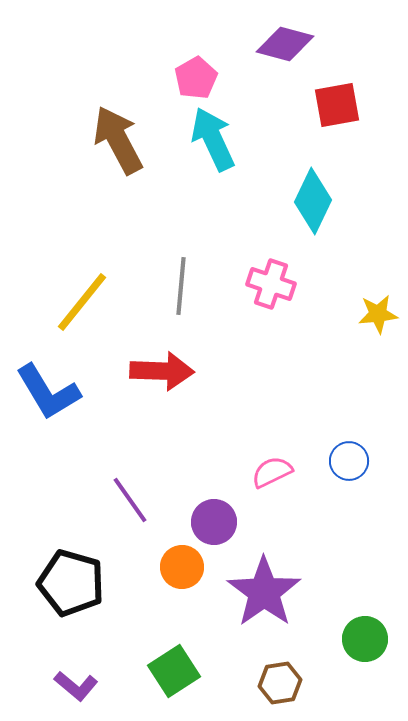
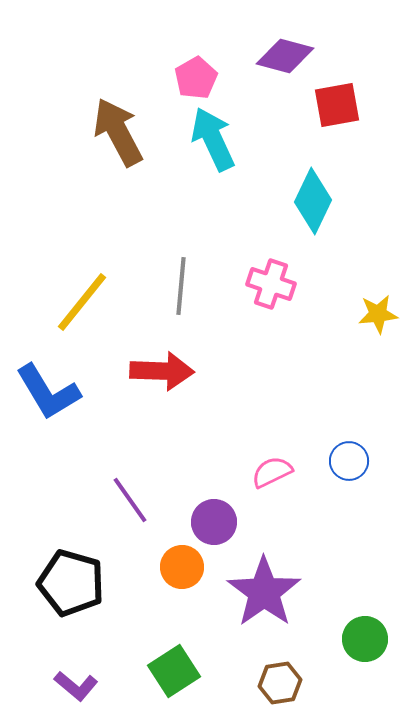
purple diamond: moved 12 px down
brown arrow: moved 8 px up
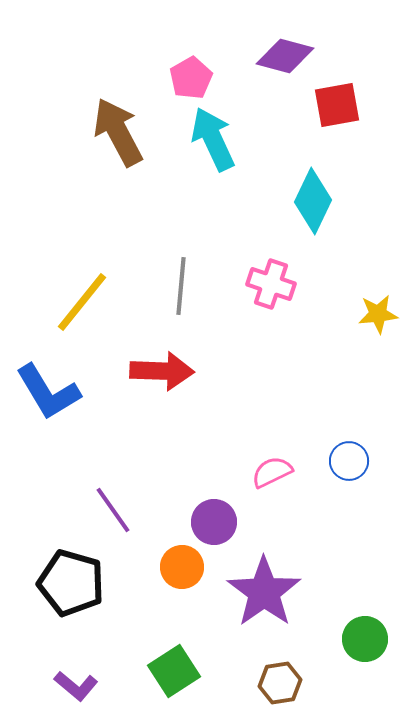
pink pentagon: moved 5 px left
purple line: moved 17 px left, 10 px down
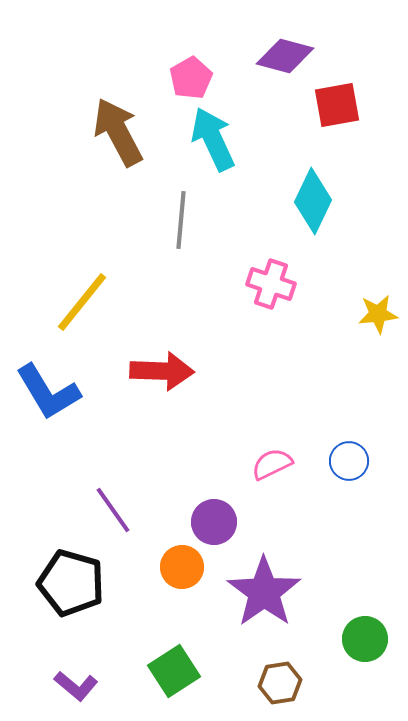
gray line: moved 66 px up
pink semicircle: moved 8 px up
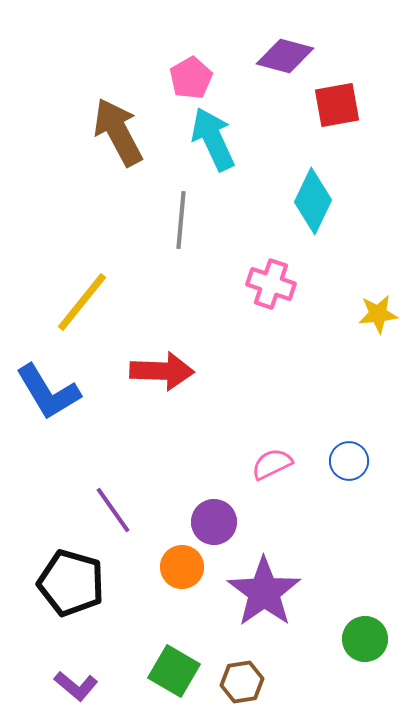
green square: rotated 27 degrees counterclockwise
brown hexagon: moved 38 px left, 1 px up
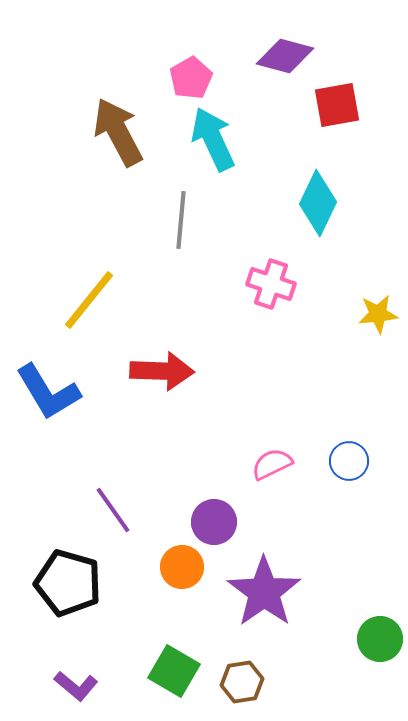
cyan diamond: moved 5 px right, 2 px down
yellow line: moved 7 px right, 2 px up
black pentagon: moved 3 px left
green circle: moved 15 px right
